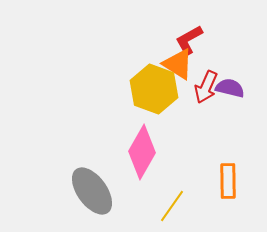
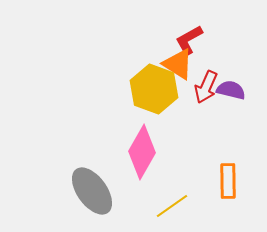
purple semicircle: moved 1 px right, 2 px down
yellow line: rotated 20 degrees clockwise
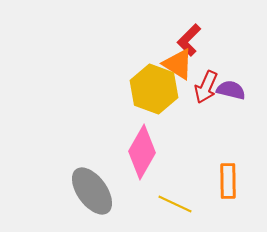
red L-shape: rotated 16 degrees counterclockwise
yellow line: moved 3 px right, 2 px up; rotated 60 degrees clockwise
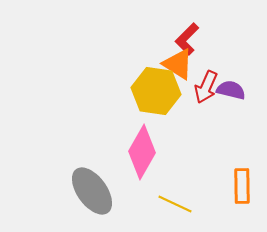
red L-shape: moved 2 px left, 1 px up
yellow hexagon: moved 2 px right, 2 px down; rotated 12 degrees counterclockwise
orange rectangle: moved 14 px right, 5 px down
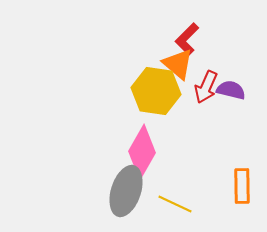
orange triangle: rotated 8 degrees clockwise
gray ellipse: moved 34 px right; rotated 54 degrees clockwise
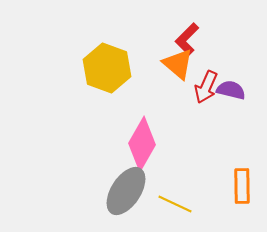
yellow hexagon: moved 49 px left, 23 px up; rotated 12 degrees clockwise
pink diamond: moved 8 px up
gray ellipse: rotated 15 degrees clockwise
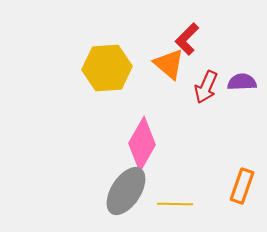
orange triangle: moved 9 px left
yellow hexagon: rotated 24 degrees counterclockwise
purple semicircle: moved 11 px right, 8 px up; rotated 16 degrees counterclockwise
orange rectangle: rotated 20 degrees clockwise
yellow line: rotated 24 degrees counterclockwise
